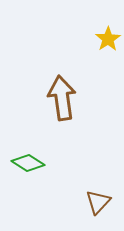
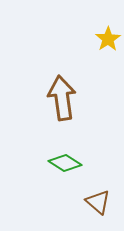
green diamond: moved 37 px right
brown triangle: rotated 32 degrees counterclockwise
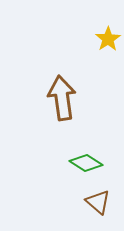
green diamond: moved 21 px right
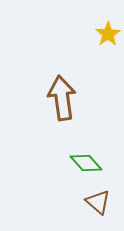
yellow star: moved 5 px up
green diamond: rotated 16 degrees clockwise
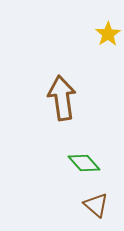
green diamond: moved 2 px left
brown triangle: moved 2 px left, 3 px down
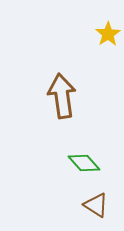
brown arrow: moved 2 px up
brown triangle: rotated 8 degrees counterclockwise
